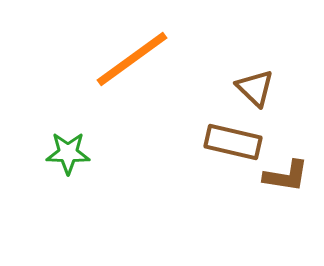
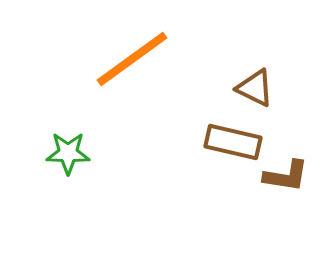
brown triangle: rotated 18 degrees counterclockwise
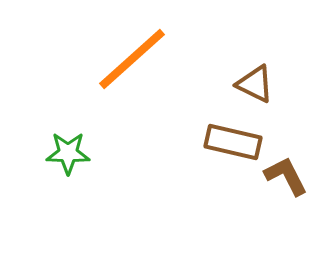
orange line: rotated 6 degrees counterclockwise
brown triangle: moved 4 px up
brown L-shape: rotated 126 degrees counterclockwise
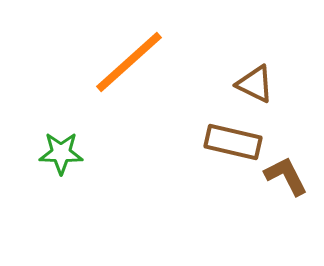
orange line: moved 3 px left, 3 px down
green star: moved 7 px left
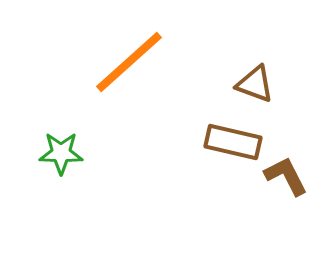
brown triangle: rotated 6 degrees counterclockwise
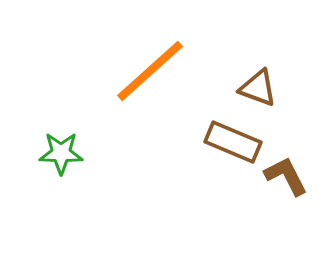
orange line: moved 21 px right, 9 px down
brown triangle: moved 3 px right, 4 px down
brown rectangle: rotated 10 degrees clockwise
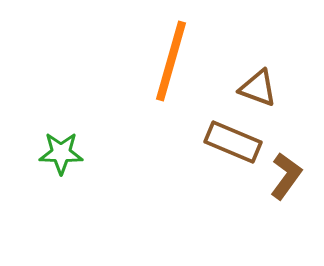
orange line: moved 21 px right, 10 px up; rotated 32 degrees counterclockwise
brown L-shape: rotated 63 degrees clockwise
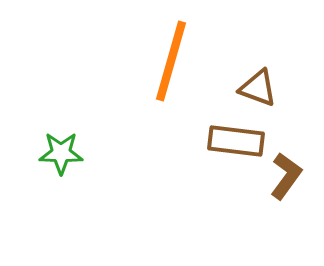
brown rectangle: moved 3 px right, 1 px up; rotated 16 degrees counterclockwise
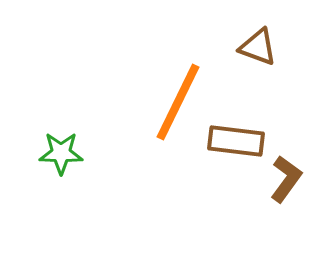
orange line: moved 7 px right, 41 px down; rotated 10 degrees clockwise
brown triangle: moved 41 px up
brown L-shape: moved 3 px down
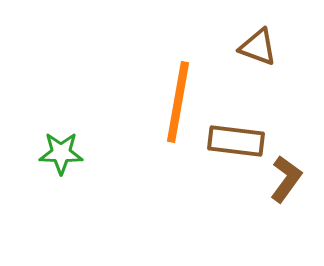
orange line: rotated 16 degrees counterclockwise
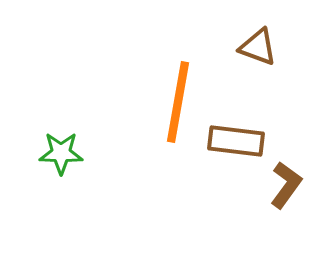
brown L-shape: moved 6 px down
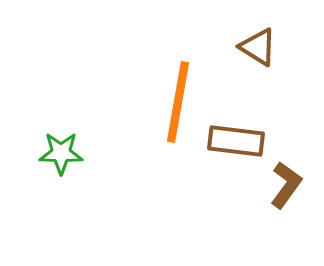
brown triangle: rotated 12 degrees clockwise
